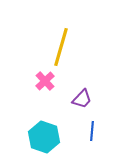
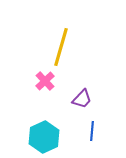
cyan hexagon: rotated 16 degrees clockwise
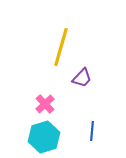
pink cross: moved 23 px down
purple trapezoid: moved 21 px up
cyan hexagon: rotated 8 degrees clockwise
